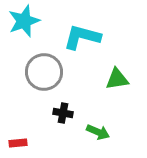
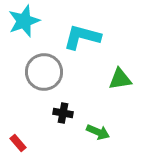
green triangle: moved 3 px right
red rectangle: rotated 54 degrees clockwise
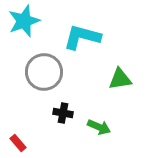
green arrow: moved 1 px right, 5 px up
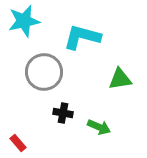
cyan star: rotated 8 degrees clockwise
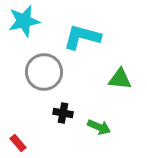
green triangle: rotated 15 degrees clockwise
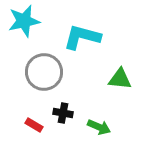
red rectangle: moved 16 px right, 18 px up; rotated 18 degrees counterclockwise
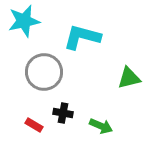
green triangle: moved 9 px right, 1 px up; rotated 20 degrees counterclockwise
green arrow: moved 2 px right, 1 px up
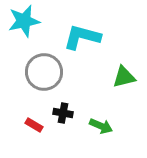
green triangle: moved 5 px left, 1 px up
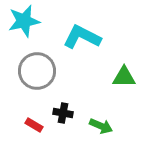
cyan L-shape: rotated 12 degrees clockwise
gray circle: moved 7 px left, 1 px up
green triangle: rotated 15 degrees clockwise
